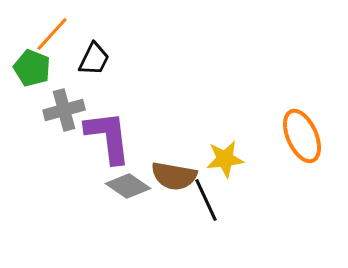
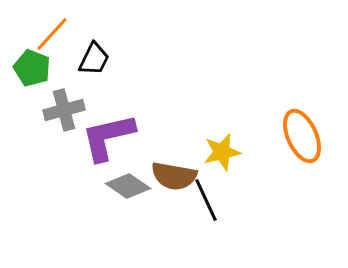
purple L-shape: rotated 96 degrees counterclockwise
yellow star: moved 3 px left, 7 px up; rotated 6 degrees counterclockwise
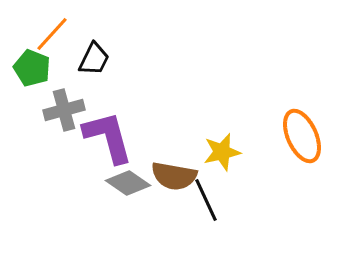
purple L-shape: rotated 88 degrees clockwise
gray diamond: moved 3 px up
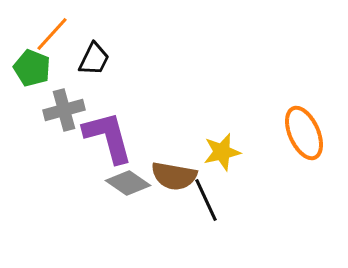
orange ellipse: moved 2 px right, 3 px up
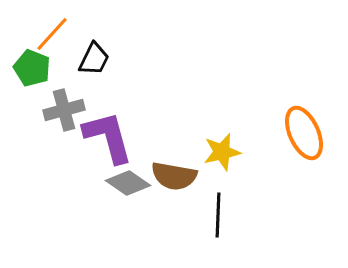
black line: moved 12 px right, 15 px down; rotated 27 degrees clockwise
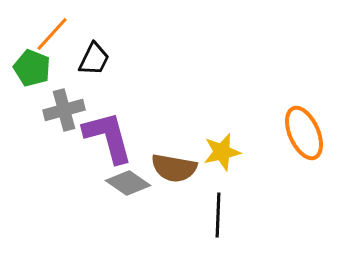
brown semicircle: moved 8 px up
